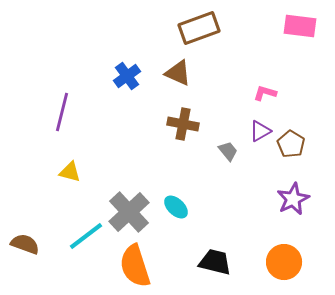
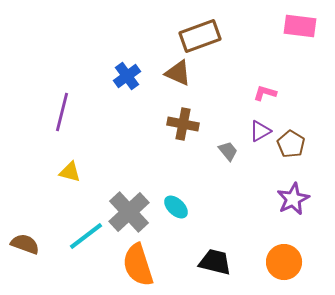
brown rectangle: moved 1 px right, 8 px down
orange semicircle: moved 3 px right, 1 px up
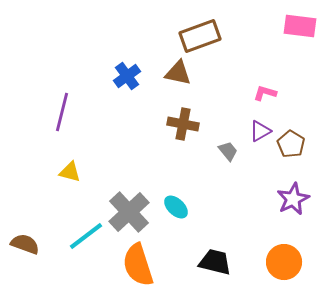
brown triangle: rotated 12 degrees counterclockwise
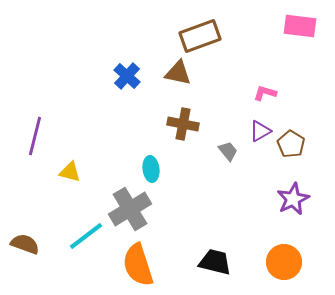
blue cross: rotated 12 degrees counterclockwise
purple line: moved 27 px left, 24 px down
cyan ellipse: moved 25 px left, 38 px up; rotated 40 degrees clockwise
gray cross: moved 1 px right, 3 px up; rotated 12 degrees clockwise
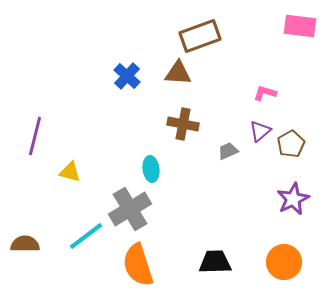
brown triangle: rotated 8 degrees counterclockwise
purple triangle: rotated 10 degrees counterclockwise
brown pentagon: rotated 12 degrees clockwise
gray trapezoid: rotated 75 degrees counterclockwise
brown semicircle: rotated 20 degrees counterclockwise
black trapezoid: rotated 16 degrees counterclockwise
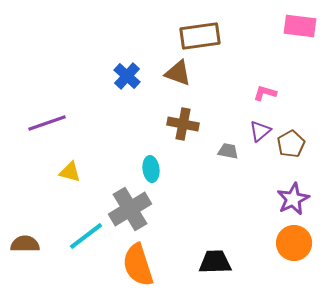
brown rectangle: rotated 12 degrees clockwise
brown triangle: rotated 16 degrees clockwise
purple line: moved 12 px right, 13 px up; rotated 57 degrees clockwise
gray trapezoid: rotated 35 degrees clockwise
orange circle: moved 10 px right, 19 px up
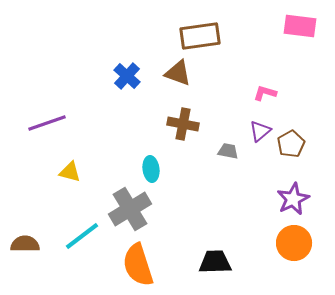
cyan line: moved 4 px left
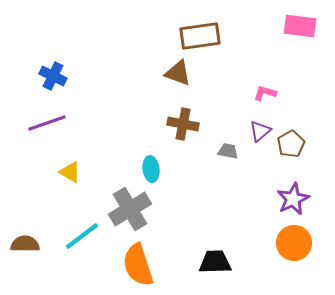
blue cross: moved 74 px left; rotated 16 degrees counterclockwise
yellow triangle: rotated 15 degrees clockwise
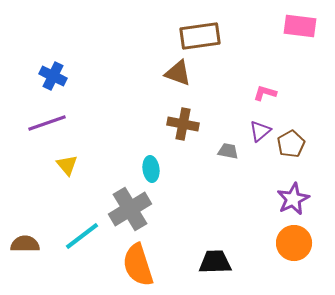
yellow triangle: moved 3 px left, 7 px up; rotated 20 degrees clockwise
